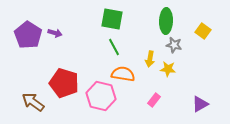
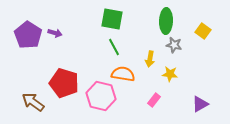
yellow star: moved 2 px right, 5 px down
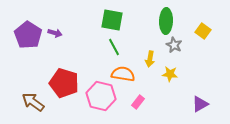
green square: moved 1 px down
gray star: rotated 14 degrees clockwise
pink rectangle: moved 16 px left, 2 px down
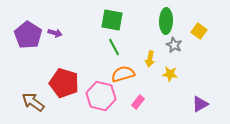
yellow square: moved 4 px left
orange semicircle: rotated 25 degrees counterclockwise
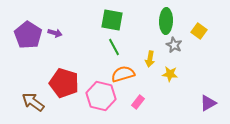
purple triangle: moved 8 px right, 1 px up
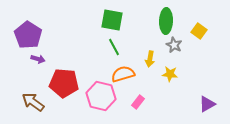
purple arrow: moved 17 px left, 26 px down
red pentagon: rotated 12 degrees counterclockwise
purple triangle: moved 1 px left, 1 px down
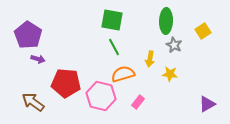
yellow square: moved 4 px right; rotated 21 degrees clockwise
red pentagon: moved 2 px right
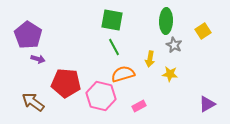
pink rectangle: moved 1 px right, 4 px down; rotated 24 degrees clockwise
